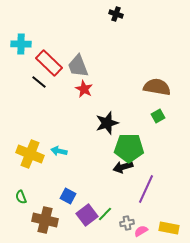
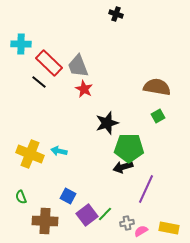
brown cross: moved 1 px down; rotated 10 degrees counterclockwise
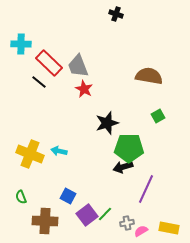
brown semicircle: moved 8 px left, 11 px up
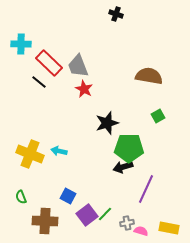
pink semicircle: rotated 48 degrees clockwise
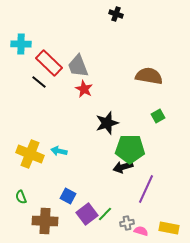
green pentagon: moved 1 px right, 1 px down
purple square: moved 1 px up
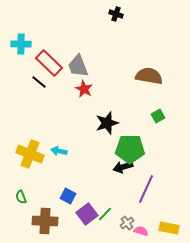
gray cross: rotated 24 degrees counterclockwise
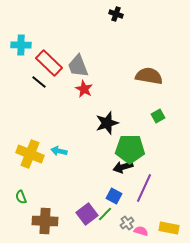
cyan cross: moved 1 px down
purple line: moved 2 px left, 1 px up
blue square: moved 46 px right
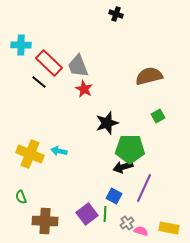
brown semicircle: rotated 24 degrees counterclockwise
green line: rotated 42 degrees counterclockwise
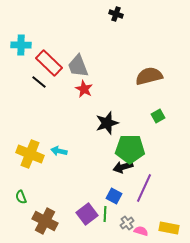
brown cross: rotated 25 degrees clockwise
